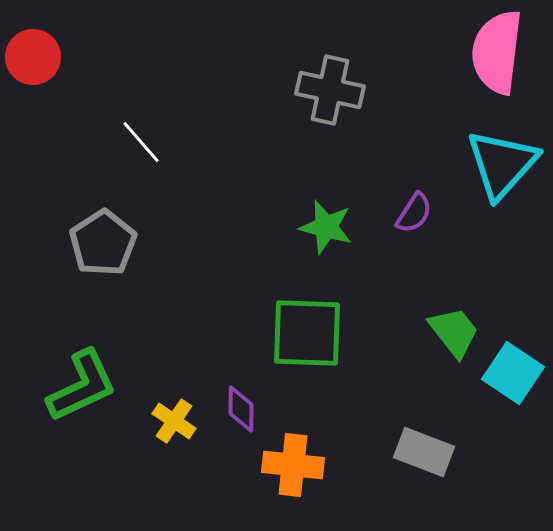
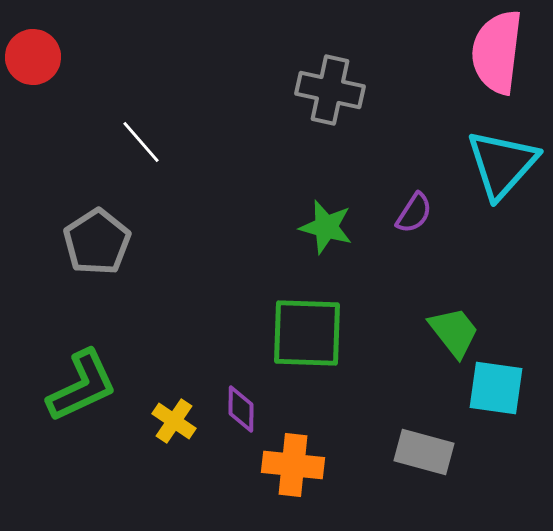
gray pentagon: moved 6 px left, 1 px up
cyan square: moved 17 px left, 15 px down; rotated 26 degrees counterclockwise
gray rectangle: rotated 6 degrees counterclockwise
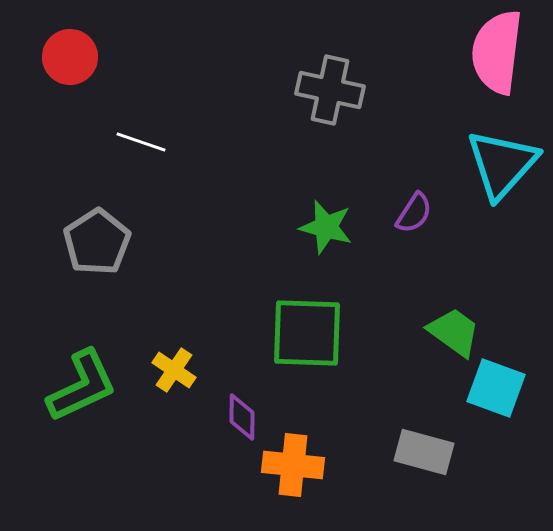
red circle: moved 37 px right
white line: rotated 30 degrees counterclockwise
green trapezoid: rotated 16 degrees counterclockwise
cyan square: rotated 12 degrees clockwise
purple diamond: moved 1 px right, 8 px down
yellow cross: moved 51 px up
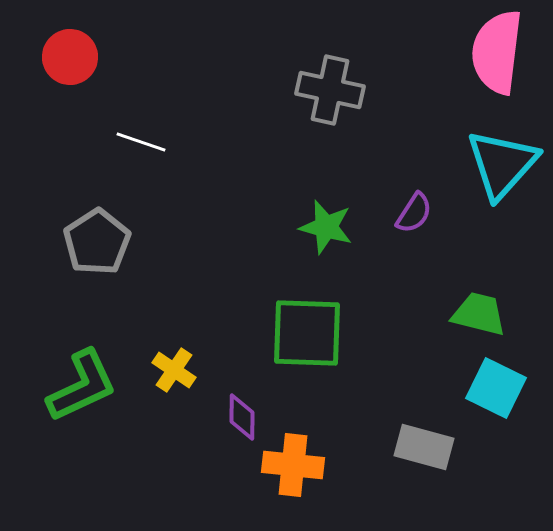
green trapezoid: moved 25 px right, 18 px up; rotated 22 degrees counterclockwise
cyan square: rotated 6 degrees clockwise
gray rectangle: moved 5 px up
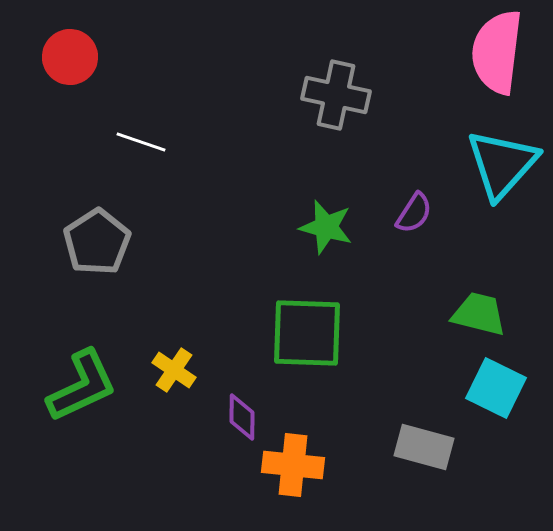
gray cross: moved 6 px right, 5 px down
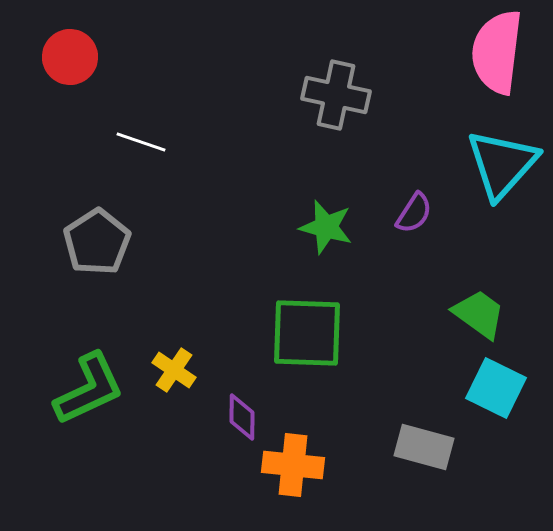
green trapezoid: rotated 22 degrees clockwise
green L-shape: moved 7 px right, 3 px down
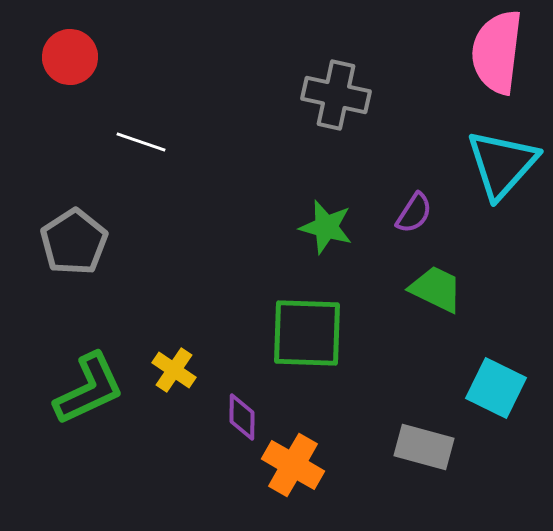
gray pentagon: moved 23 px left
green trapezoid: moved 43 px left, 25 px up; rotated 10 degrees counterclockwise
orange cross: rotated 24 degrees clockwise
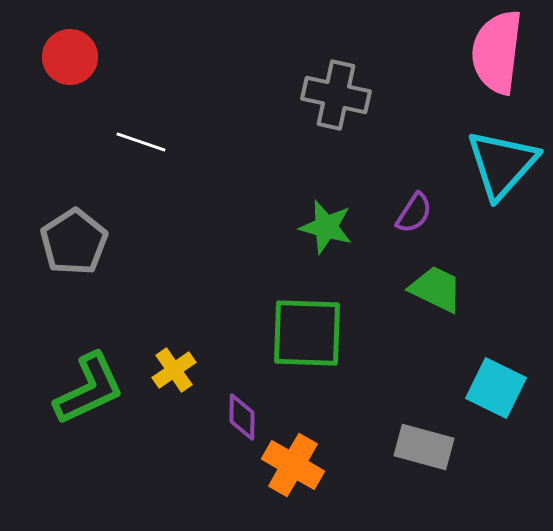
yellow cross: rotated 21 degrees clockwise
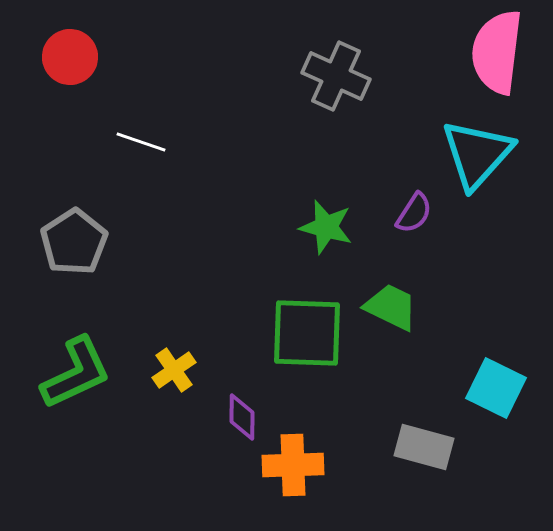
gray cross: moved 19 px up; rotated 12 degrees clockwise
cyan triangle: moved 25 px left, 10 px up
green trapezoid: moved 45 px left, 18 px down
green L-shape: moved 13 px left, 16 px up
orange cross: rotated 32 degrees counterclockwise
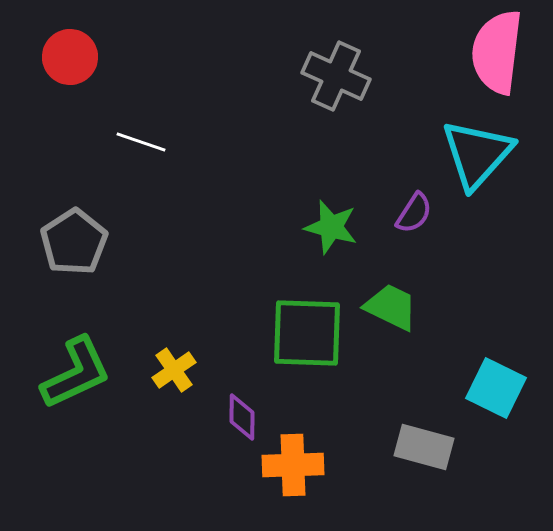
green star: moved 5 px right
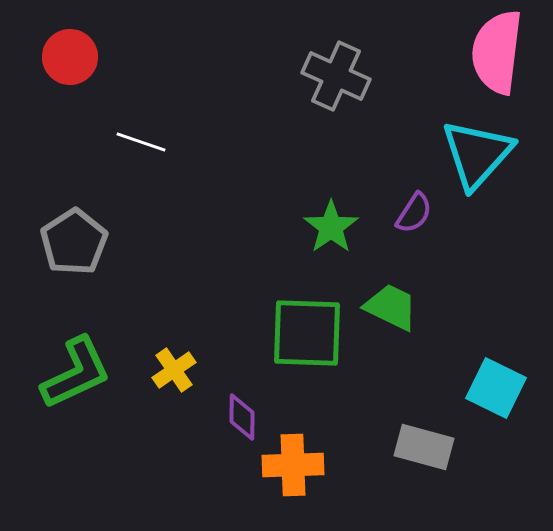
green star: rotated 22 degrees clockwise
